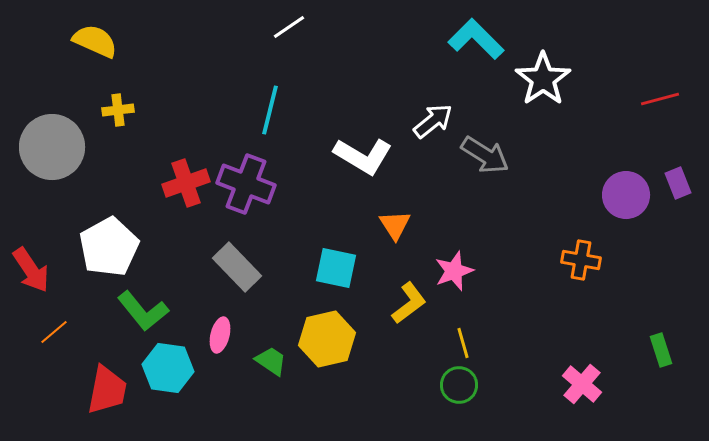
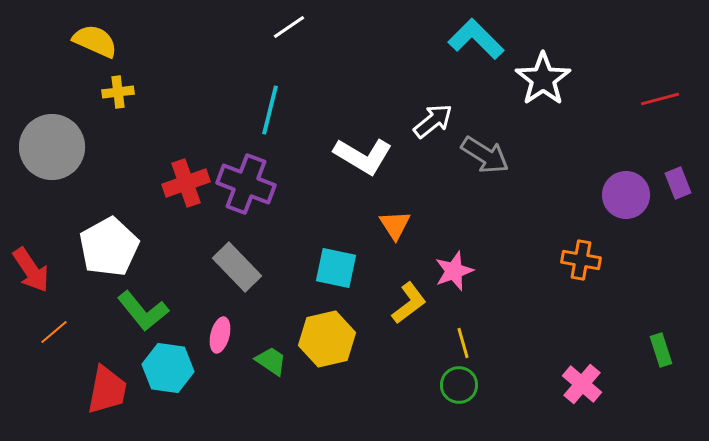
yellow cross: moved 18 px up
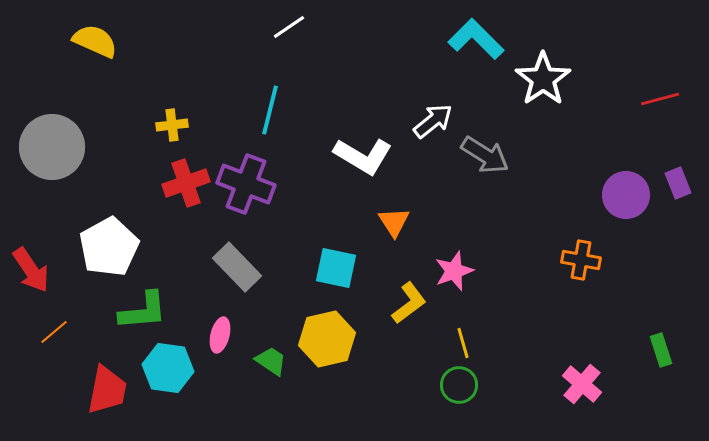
yellow cross: moved 54 px right, 33 px down
orange triangle: moved 1 px left, 3 px up
green L-shape: rotated 56 degrees counterclockwise
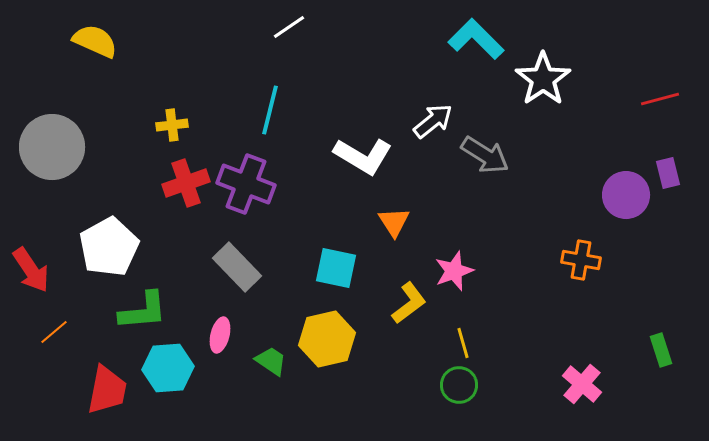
purple rectangle: moved 10 px left, 10 px up; rotated 8 degrees clockwise
cyan hexagon: rotated 12 degrees counterclockwise
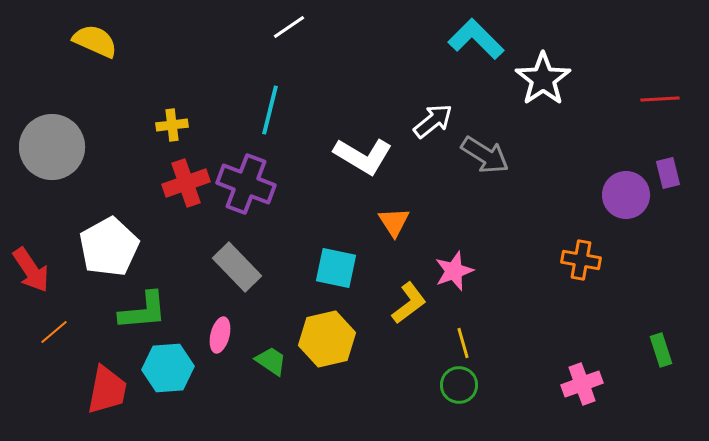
red line: rotated 12 degrees clockwise
pink cross: rotated 30 degrees clockwise
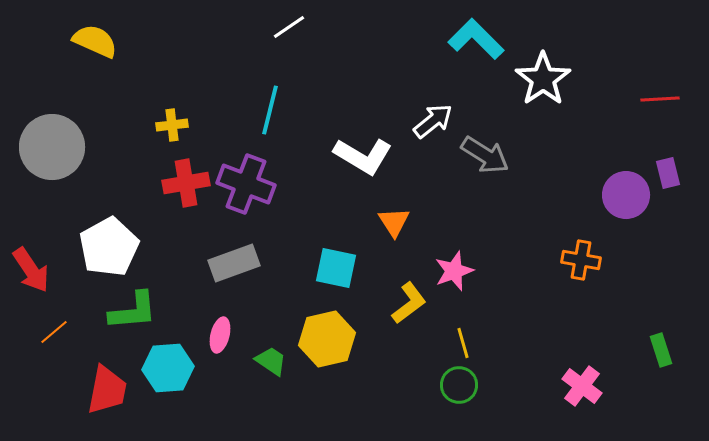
red cross: rotated 9 degrees clockwise
gray rectangle: moved 3 px left, 4 px up; rotated 66 degrees counterclockwise
green L-shape: moved 10 px left
pink cross: moved 2 px down; rotated 33 degrees counterclockwise
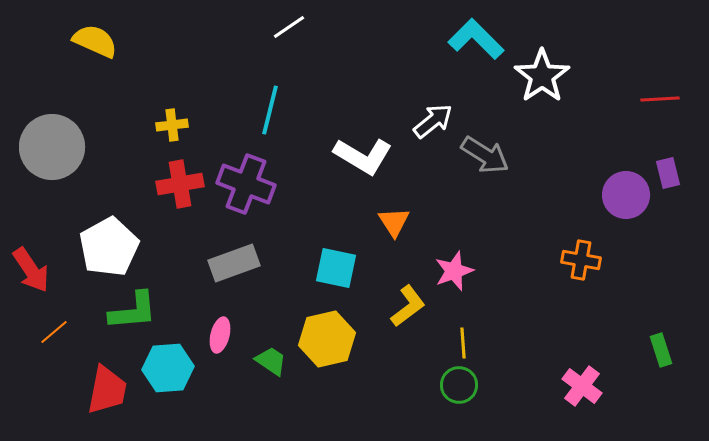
white star: moved 1 px left, 3 px up
red cross: moved 6 px left, 1 px down
yellow L-shape: moved 1 px left, 3 px down
yellow line: rotated 12 degrees clockwise
